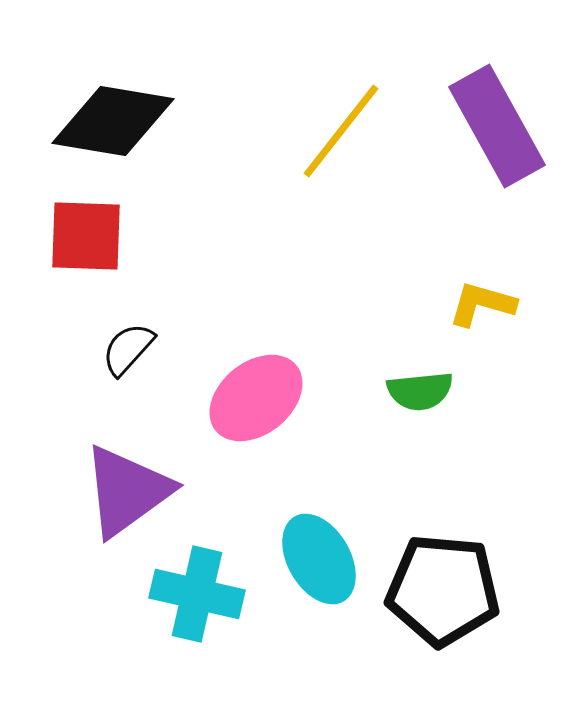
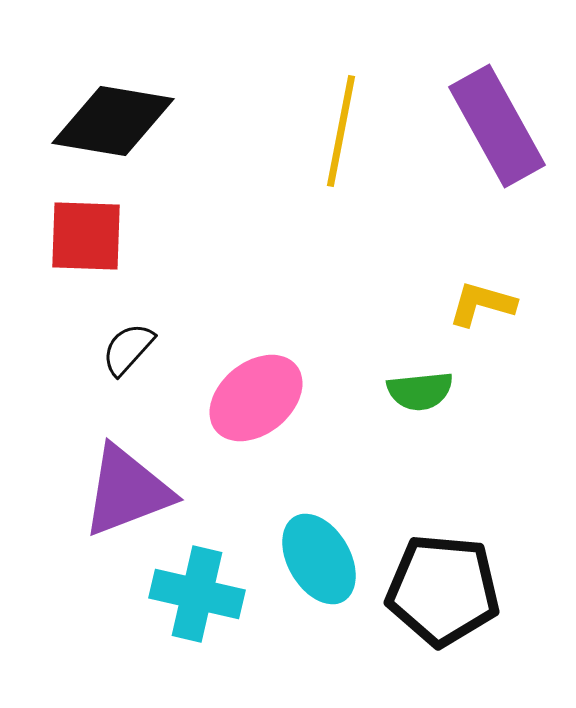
yellow line: rotated 27 degrees counterclockwise
purple triangle: rotated 15 degrees clockwise
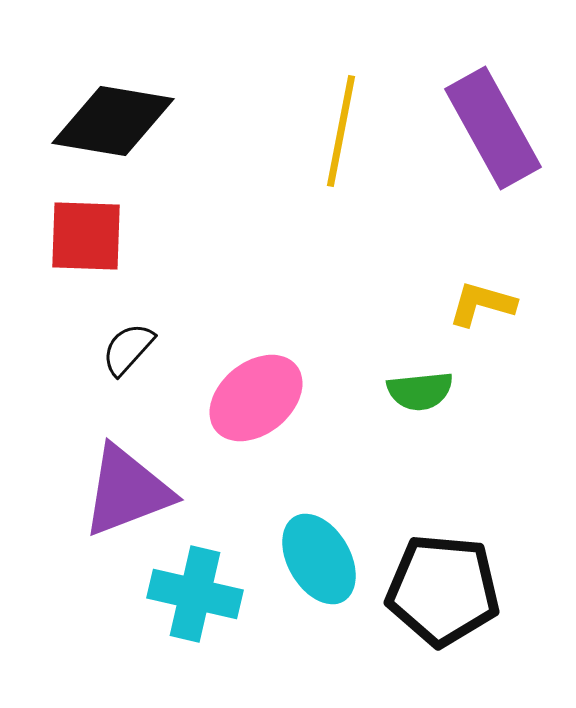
purple rectangle: moved 4 px left, 2 px down
cyan cross: moved 2 px left
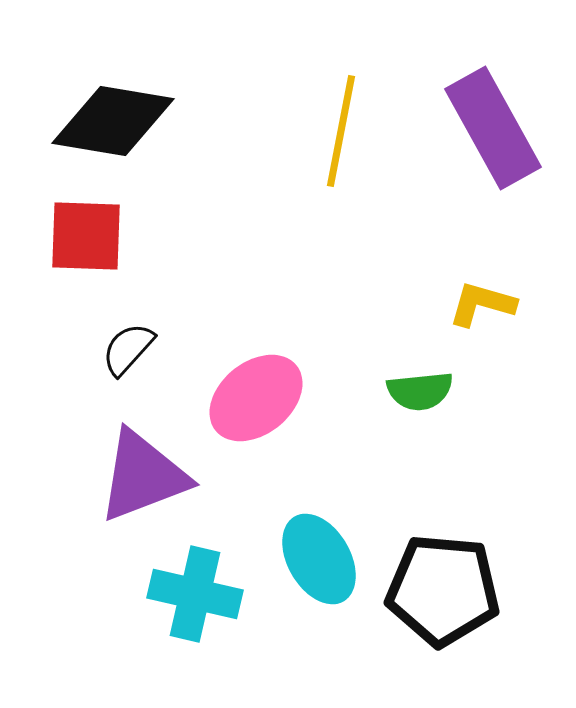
purple triangle: moved 16 px right, 15 px up
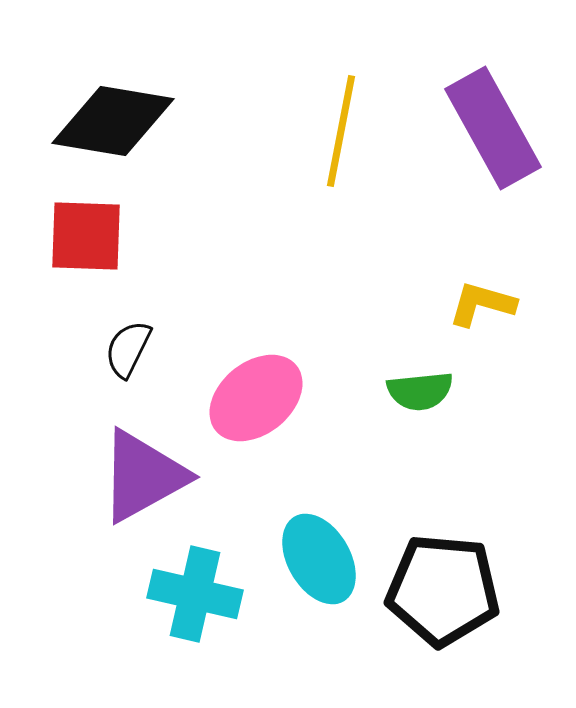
black semicircle: rotated 16 degrees counterclockwise
purple triangle: rotated 8 degrees counterclockwise
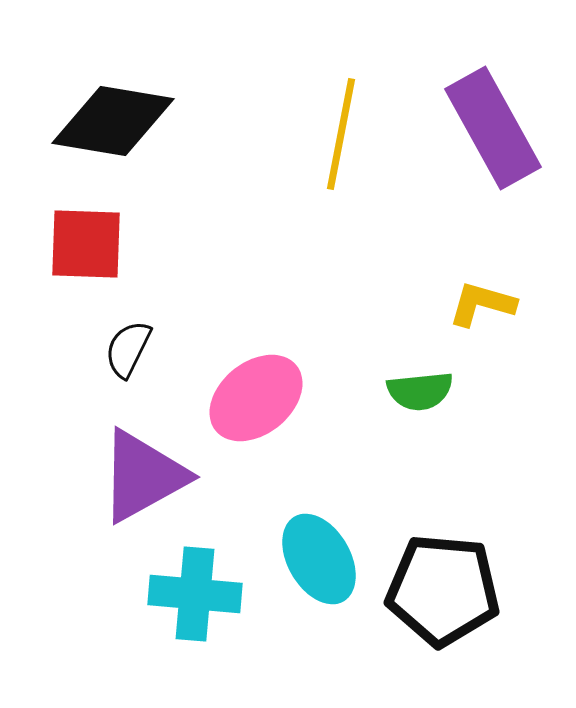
yellow line: moved 3 px down
red square: moved 8 px down
cyan cross: rotated 8 degrees counterclockwise
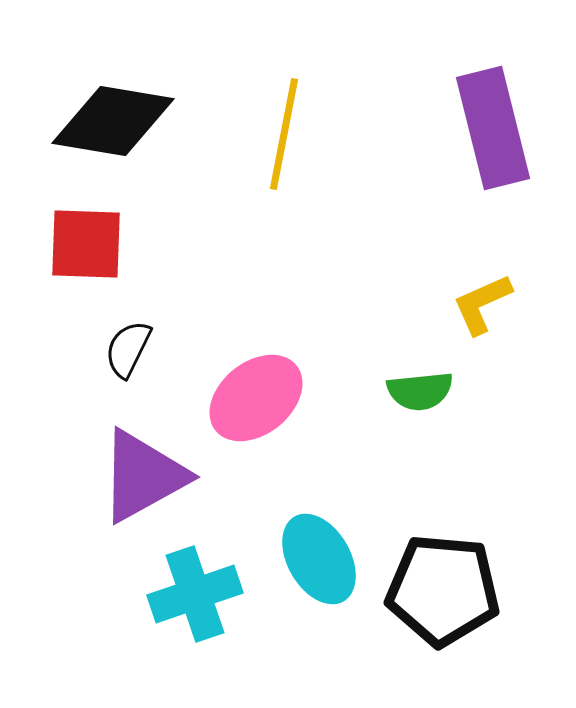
purple rectangle: rotated 15 degrees clockwise
yellow line: moved 57 px left
yellow L-shape: rotated 40 degrees counterclockwise
cyan cross: rotated 24 degrees counterclockwise
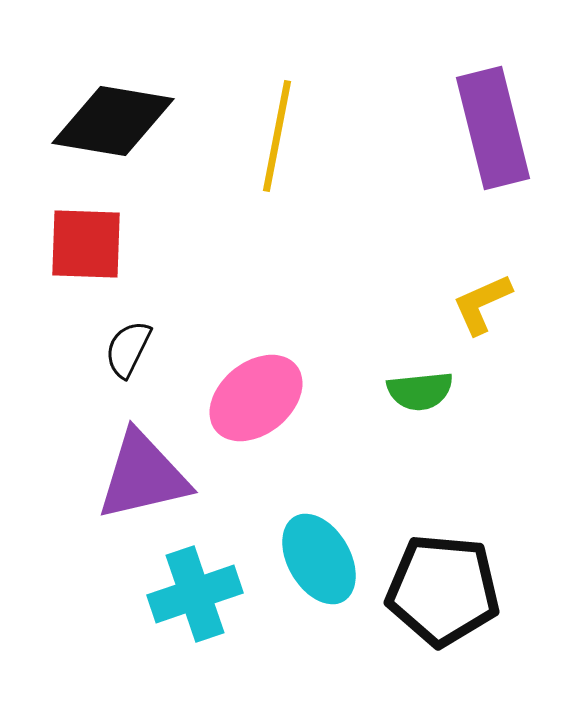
yellow line: moved 7 px left, 2 px down
purple triangle: rotated 16 degrees clockwise
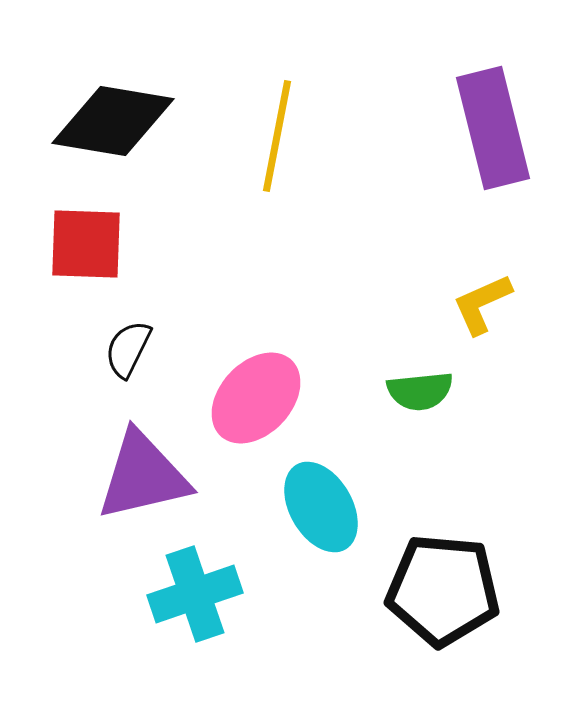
pink ellipse: rotated 8 degrees counterclockwise
cyan ellipse: moved 2 px right, 52 px up
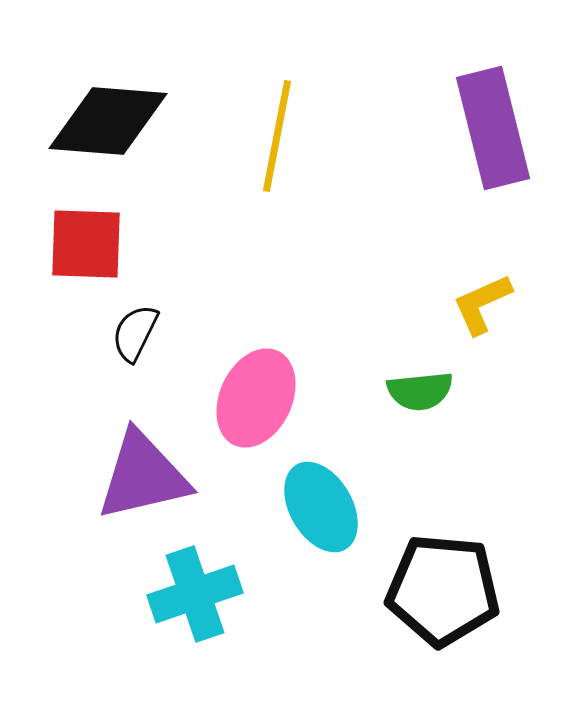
black diamond: moved 5 px left; rotated 5 degrees counterclockwise
black semicircle: moved 7 px right, 16 px up
pink ellipse: rotated 18 degrees counterclockwise
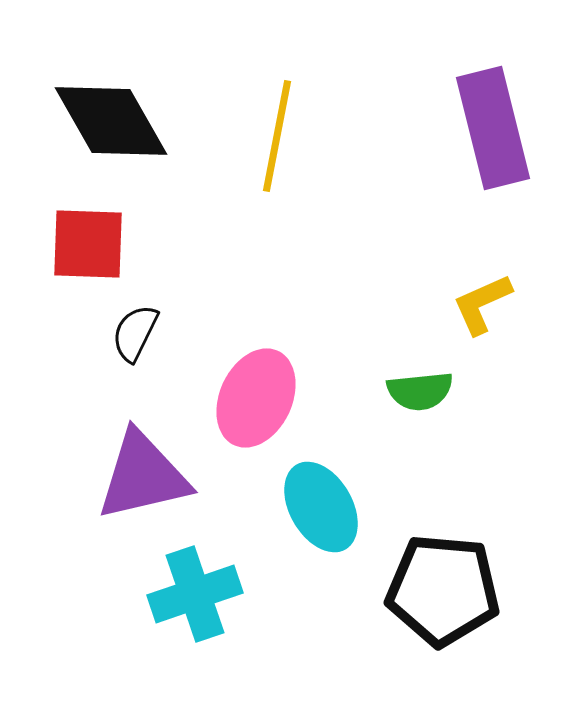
black diamond: moved 3 px right; rotated 56 degrees clockwise
red square: moved 2 px right
